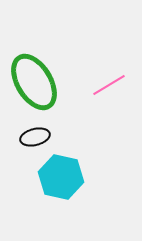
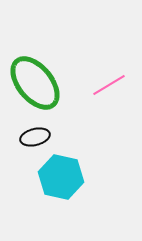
green ellipse: moved 1 px right, 1 px down; rotated 8 degrees counterclockwise
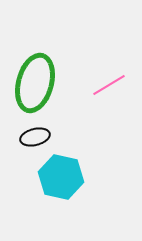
green ellipse: rotated 54 degrees clockwise
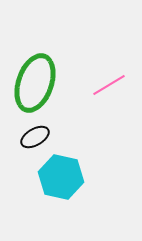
green ellipse: rotated 4 degrees clockwise
black ellipse: rotated 16 degrees counterclockwise
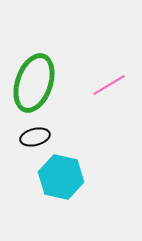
green ellipse: moved 1 px left
black ellipse: rotated 16 degrees clockwise
